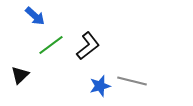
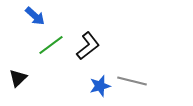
black triangle: moved 2 px left, 3 px down
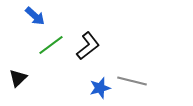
blue star: moved 2 px down
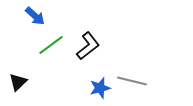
black triangle: moved 4 px down
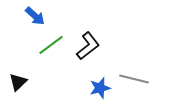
gray line: moved 2 px right, 2 px up
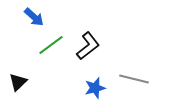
blue arrow: moved 1 px left, 1 px down
blue star: moved 5 px left
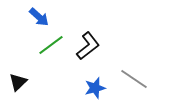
blue arrow: moved 5 px right
gray line: rotated 20 degrees clockwise
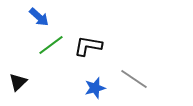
black L-shape: rotated 132 degrees counterclockwise
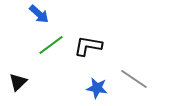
blue arrow: moved 3 px up
blue star: moved 2 px right; rotated 25 degrees clockwise
